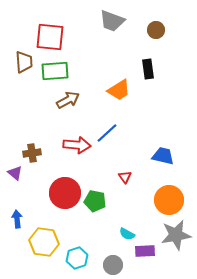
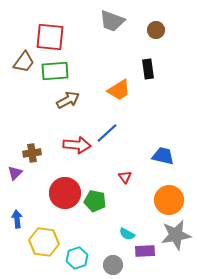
brown trapezoid: rotated 40 degrees clockwise
purple triangle: rotated 35 degrees clockwise
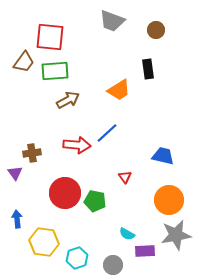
purple triangle: rotated 21 degrees counterclockwise
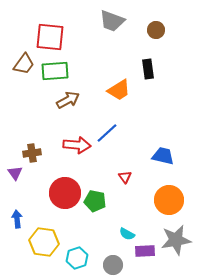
brown trapezoid: moved 2 px down
gray star: moved 5 px down
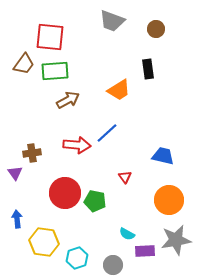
brown circle: moved 1 px up
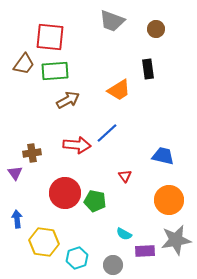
red triangle: moved 1 px up
cyan semicircle: moved 3 px left
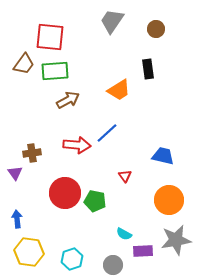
gray trapezoid: rotated 104 degrees clockwise
yellow hexagon: moved 15 px left, 10 px down
purple rectangle: moved 2 px left
cyan hexagon: moved 5 px left, 1 px down
